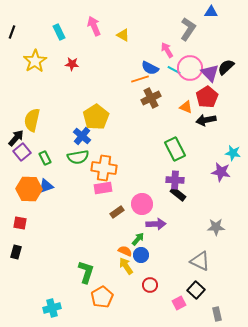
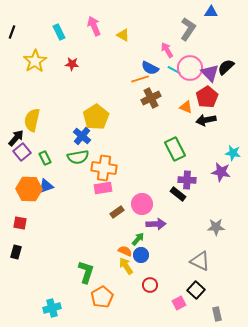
purple cross at (175, 180): moved 12 px right
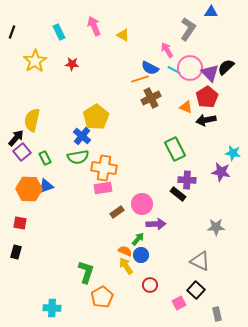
cyan cross at (52, 308): rotated 18 degrees clockwise
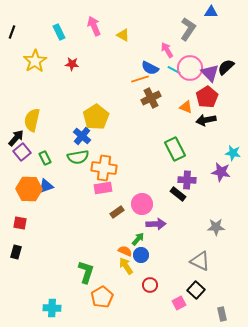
gray rectangle at (217, 314): moved 5 px right
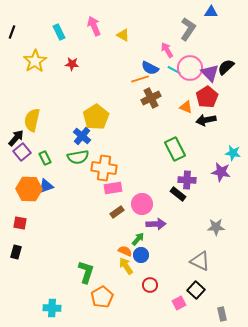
pink rectangle at (103, 188): moved 10 px right
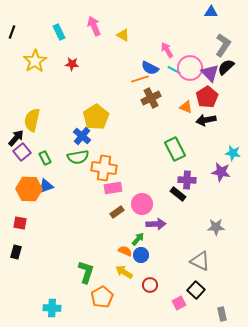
gray L-shape at (188, 29): moved 35 px right, 16 px down
yellow arrow at (126, 266): moved 2 px left, 6 px down; rotated 24 degrees counterclockwise
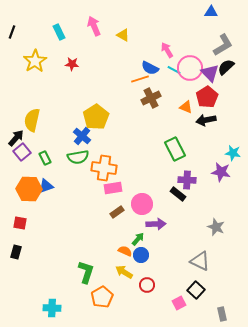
gray L-shape at (223, 45): rotated 25 degrees clockwise
gray star at (216, 227): rotated 24 degrees clockwise
red circle at (150, 285): moved 3 px left
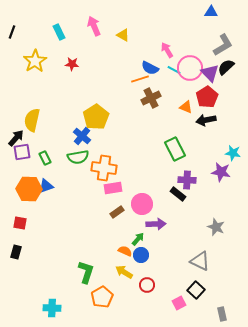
purple square at (22, 152): rotated 30 degrees clockwise
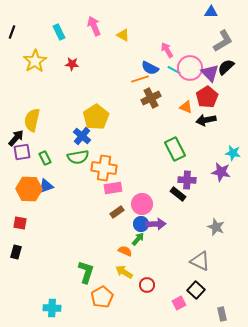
gray L-shape at (223, 45): moved 4 px up
blue circle at (141, 255): moved 31 px up
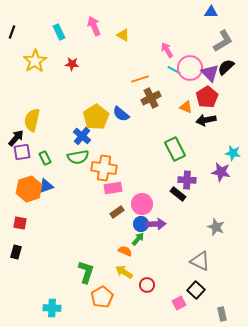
blue semicircle at (150, 68): moved 29 px left, 46 px down; rotated 12 degrees clockwise
orange hexagon at (29, 189): rotated 20 degrees counterclockwise
